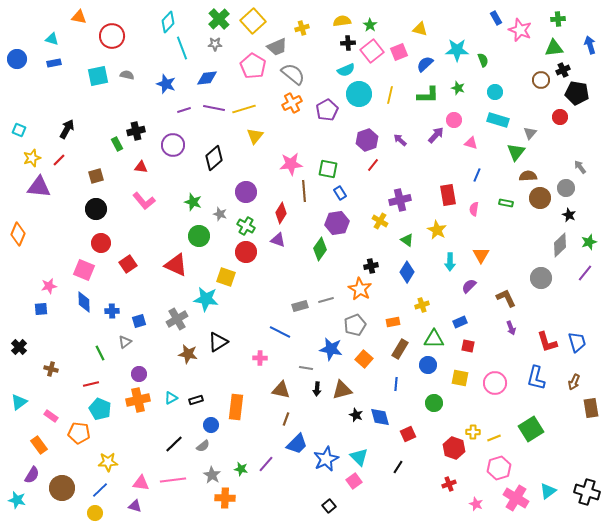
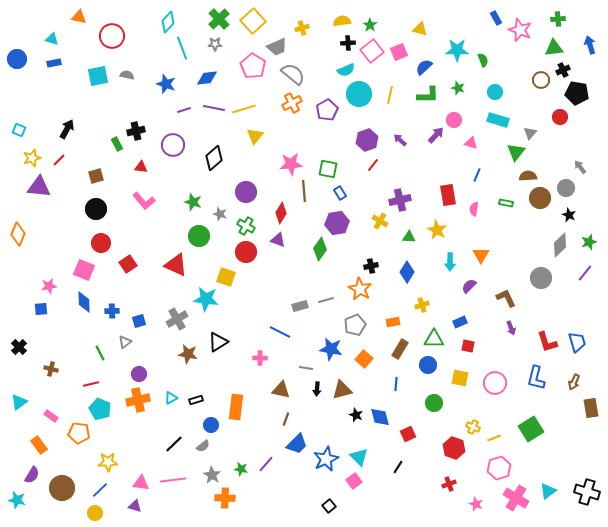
blue semicircle at (425, 64): moved 1 px left, 3 px down
green triangle at (407, 240): moved 2 px right, 3 px up; rotated 32 degrees counterclockwise
yellow cross at (473, 432): moved 5 px up; rotated 24 degrees clockwise
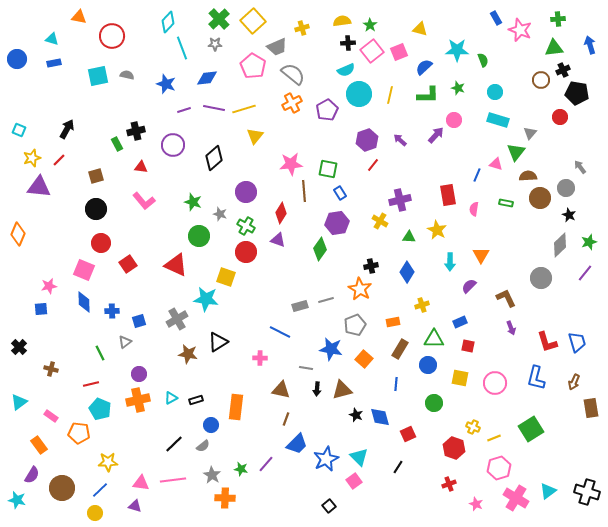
pink triangle at (471, 143): moved 25 px right, 21 px down
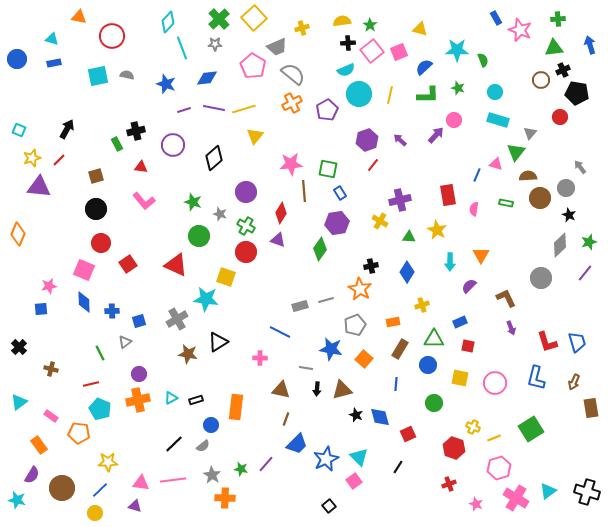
yellow square at (253, 21): moved 1 px right, 3 px up
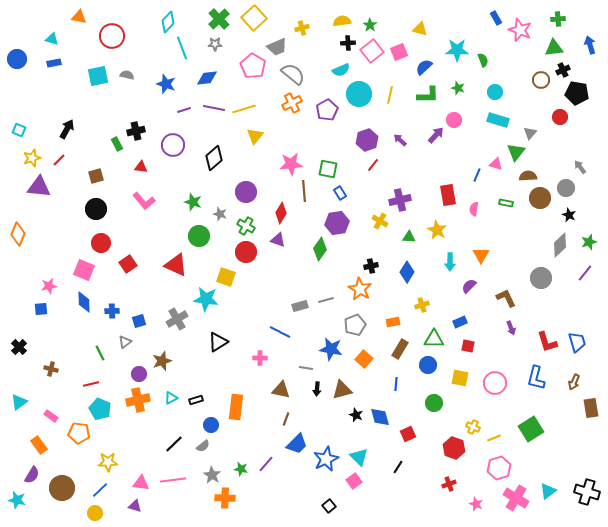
cyan semicircle at (346, 70): moved 5 px left
brown star at (188, 354): moved 26 px left, 7 px down; rotated 30 degrees counterclockwise
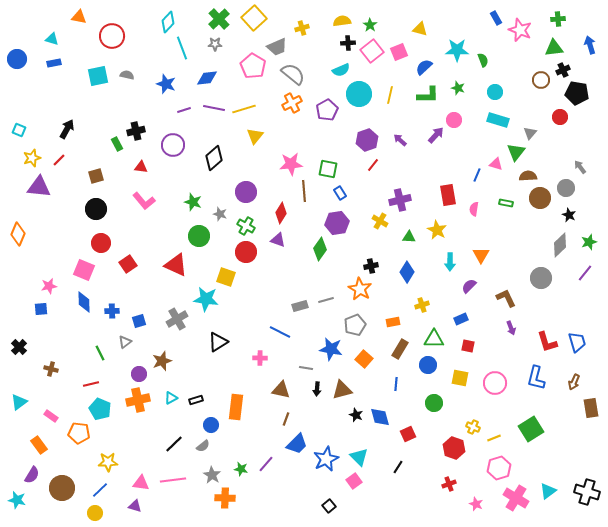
blue rectangle at (460, 322): moved 1 px right, 3 px up
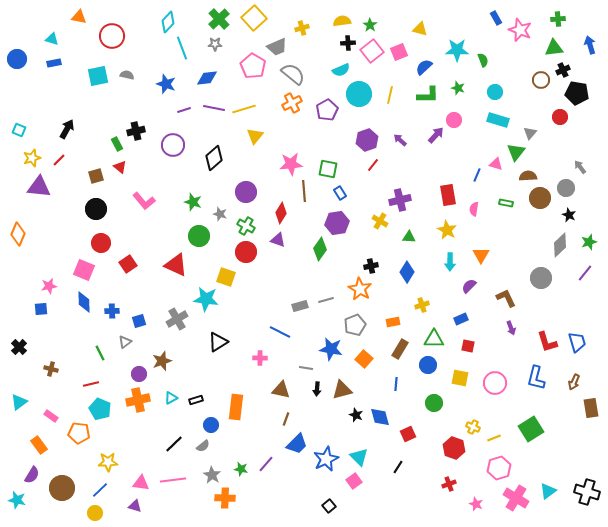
red triangle at (141, 167): moved 21 px left; rotated 32 degrees clockwise
yellow star at (437, 230): moved 10 px right
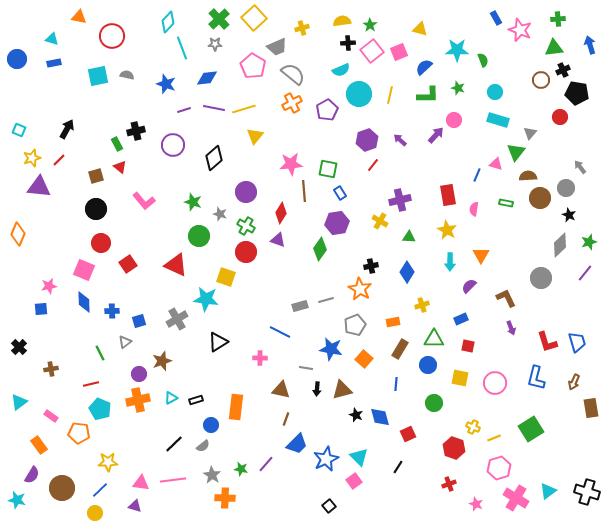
brown cross at (51, 369): rotated 24 degrees counterclockwise
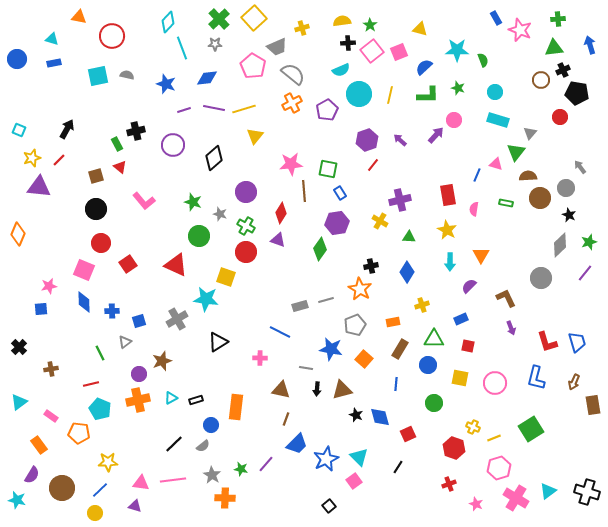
brown rectangle at (591, 408): moved 2 px right, 3 px up
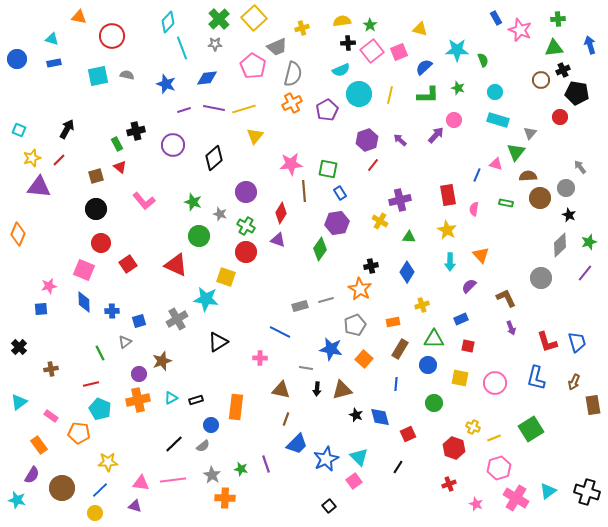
gray semicircle at (293, 74): rotated 65 degrees clockwise
orange triangle at (481, 255): rotated 12 degrees counterclockwise
purple line at (266, 464): rotated 60 degrees counterclockwise
